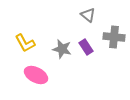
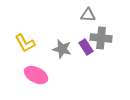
gray triangle: rotated 35 degrees counterclockwise
gray cross: moved 13 px left, 1 px down
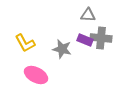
purple rectangle: moved 1 px left, 7 px up; rotated 35 degrees counterclockwise
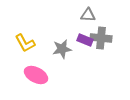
gray star: rotated 24 degrees counterclockwise
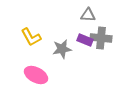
yellow L-shape: moved 6 px right, 6 px up
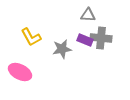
pink ellipse: moved 16 px left, 3 px up
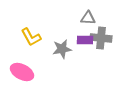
gray triangle: moved 3 px down
purple rectangle: rotated 21 degrees counterclockwise
pink ellipse: moved 2 px right
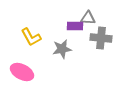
purple rectangle: moved 10 px left, 14 px up
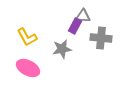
gray triangle: moved 5 px left, 2 px up
purple rectangle: rotated 63 degrees counterclockwise
yellow L-shape: moved 4 px left
pink ellipse: moved 6 px right, 4 px up
